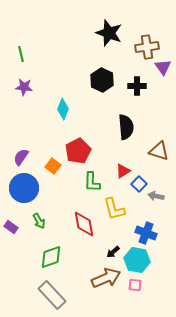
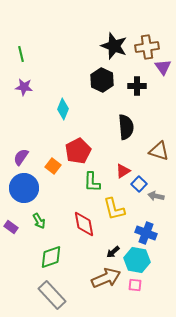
black star: moved 5 px right, 13 px down
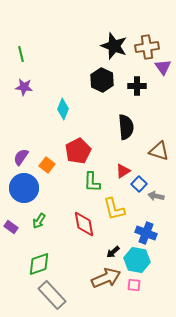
orange square: moved 6 px left, 1 px up
green arrow: rotated 63 degrees clockwise
green diamond: moved 12 px left, 7 px down
pink square: moved 1 px left
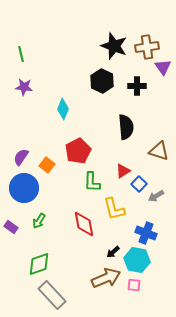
black hexagon: moved 1 px down
gray arrow: rotated 42 degrees counterclockwise
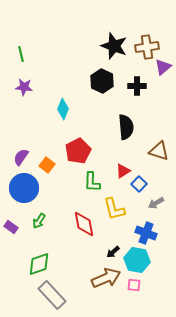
purple triangle: rotated 24 degrees clockwise
gray arrow: moved 7 px down
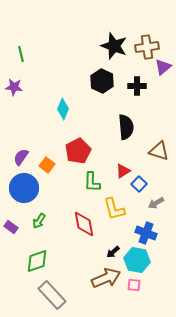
purple star: moved 10 px left
green diamond: moved 2 px left, 3 px up
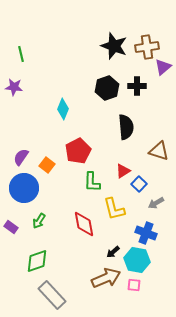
black hexagon: moved 5 px right, 7 px down; rotated 15 degrees clockwise
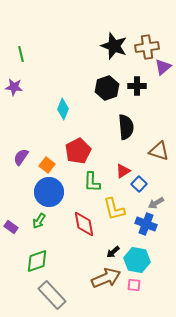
blue circle: moved 25 px right, 4 px down
blue cross: moved 9 px up
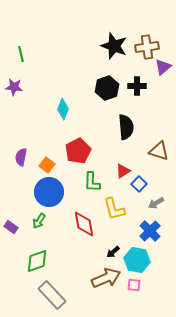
purple semicircle: rotated 24 degrees counterclockwise
blue cross: moved 4 px right, 7 px down; rotated 25 degrees clockwise
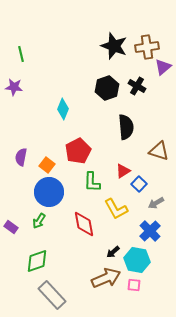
black cross: rotated 30 degrees clockwise
yellow L-shape: moved 2 px right; rotated 15 degrees counterclockwise
